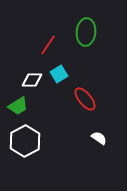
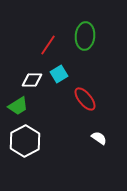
green ellipse: moved 1 px left, 4 px down
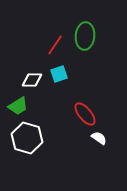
red line: moved 7 px right
cyan square: rotated 12 degrees clockwise
red ellipse: moved 15 px down
white hexagon: moved 2 px right, 3 px up; rotated 16 degrees counterclockwise
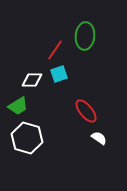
red line: moved 5 px down
red ellipse: moved 1 px right, 3 px up
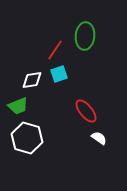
white diamond: rotated 10 degrees counterclockwise
green trapezoid: rotated 10 degrees clockwise
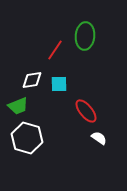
cyan square: moved 10 px down; rotated 18 degrees clockwise
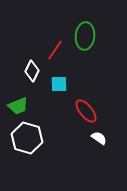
white diamond: moved 9 px up; rotated 55 degrees counterclockwise
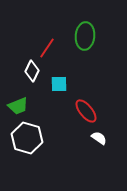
red line: moved 8 px left, 2 px up
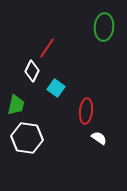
green ellipse: moved 19 px right, 9 px up
cyan square: moved 3 px left, 4 px down; rotated 36 degrees clockwise
green trapezoid: moved 2 px left, 1 px up; rotated 55 degrees counterclockwise
red ellipse: rotated 45 degrees clockwise
white hexagon: rotated 8 degrees counterclockwise
